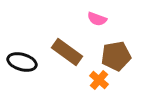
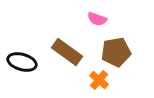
brown pentagon: moved 4 px up
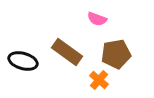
brown pentagon: moved 2 px down
black ellipse: moved 1 px right, 1 px up
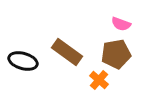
pink semicircle: moved 24 px right, 5 px down
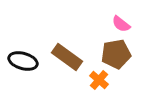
pink semicircle: rotated 18 degrees clockwise
brown rectangle: moved 5 px down
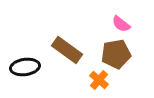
brown rectangle: moved 7 px up
black ellipse: moved 2 px right, 6 px down; rotated 24 degrees counterclockwise
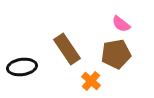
brown rectangle: moved 1 px up; rotated 20 degrees clockwise
black ellipse: moved 3 px left
orange cross: moved 8 px left, 1 px down
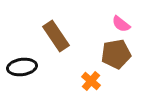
brown rectangle: moved 11 px left, 13 px up
